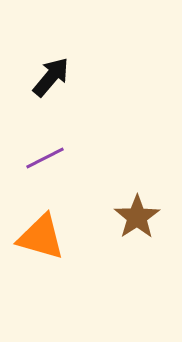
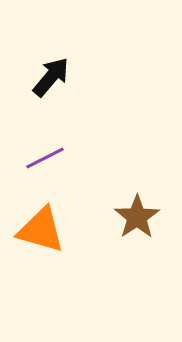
orange triangle: moved 7 px up
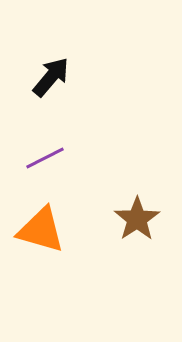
brown star: moved 2 px down
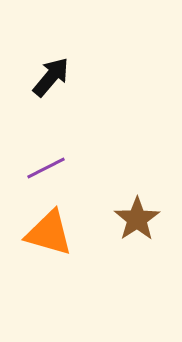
purple line: moved 1 px right, 10 px down
orange triangle: moved 8 px right, 3 px down
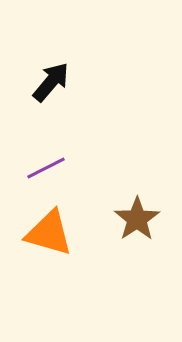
black arrow: moved 5 px down
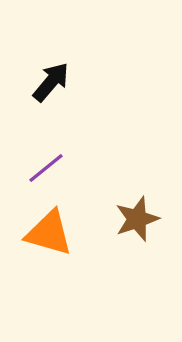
purple line: rotated 12 degrees counterclockwise
brown star: rotated 15 degrees clockwise
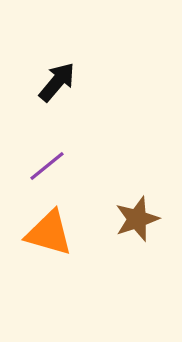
black arrow: moved 6 px right
purple line: moved 1 px right, 2 px up
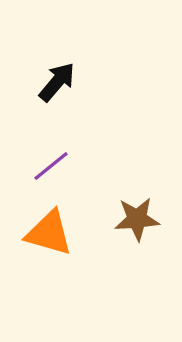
purple line: moved 4 px right
brown star: rotated 15 degrees clockwise
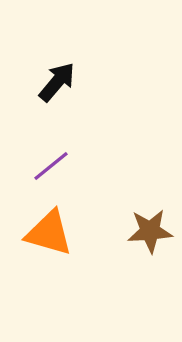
brown star: moved 13 px right, 12 px down
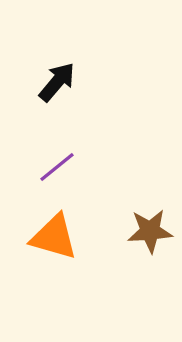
purple line: moved 6 px right, 1 px down
orange triangle: moved 5 px right, 4 px down
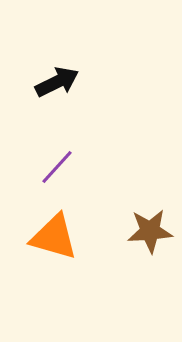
black arrow: rotated 24 degrees clockwise
purple line: rotated 9 degrees counterclockwise
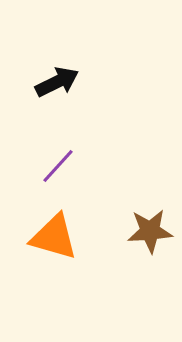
purple line: moved 1 px right, 1 px up
